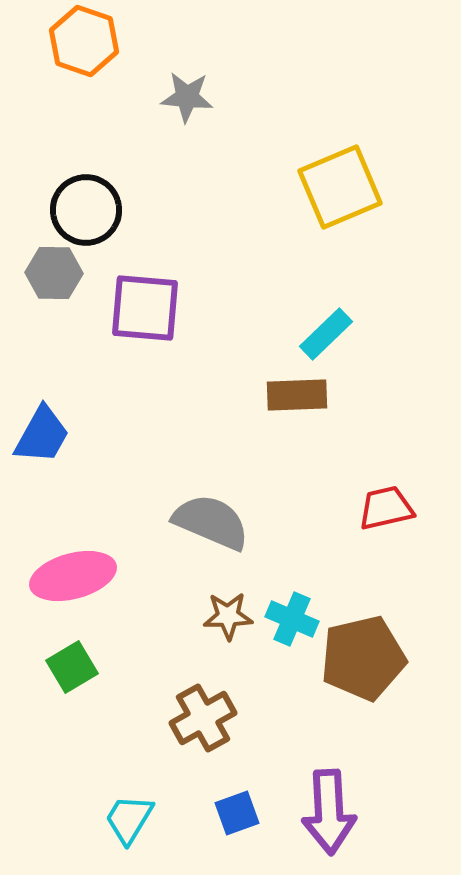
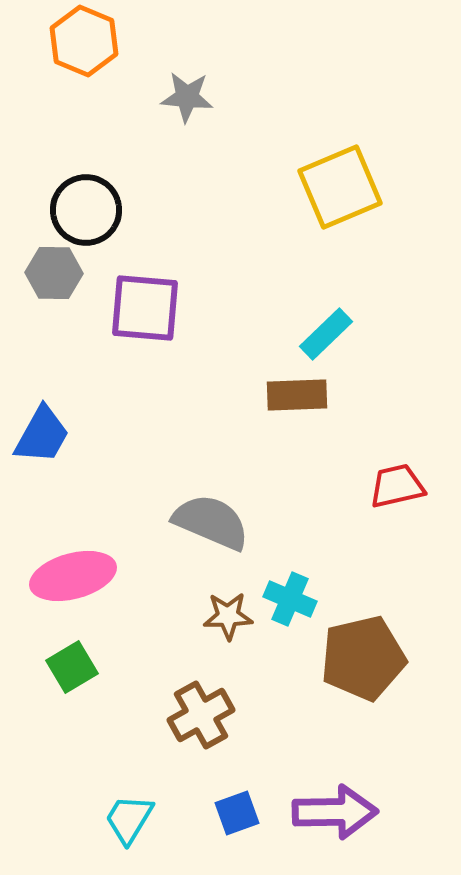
orange hexagon: rotated 4 degrees clockwise
red trapezoid: moved 11 px right, 22 px up
cyan cross: moved 2 px left, 20 px up
brown cross: moved 2 px left, 3 px up
purple arrow: moved 6 px right; rotated 88 degrees counterclockwise
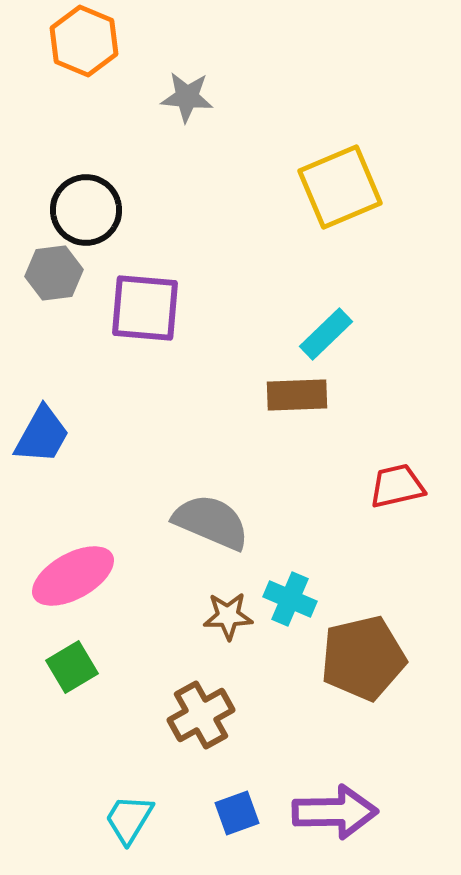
gray hexagon: rotated 8 degrees counterclockwise
pink ellipse: rotated 14 degrees counterclockwise
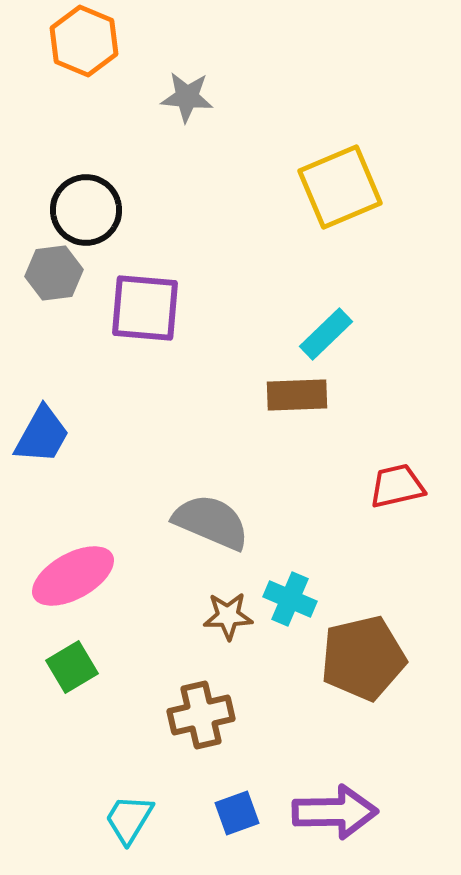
brown cross: rotated 16 degrees clockwise
